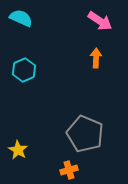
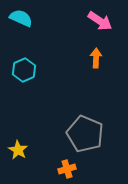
orange cross: moved 2 px left, 1 px up
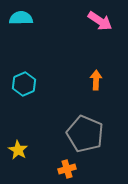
cyan semicircle: rotated 25 degrees counterclockwise
orange arrow: moved 22 px down
cyan hexagon: moved 14 px down
